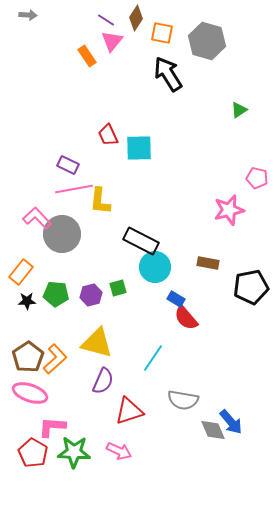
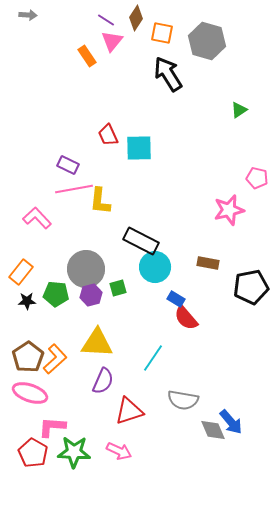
gray circle at (62, 234): moved 24 px right, 35 px down
yellow triangle at (97, 343): rotated 12 degrees counterclockwise
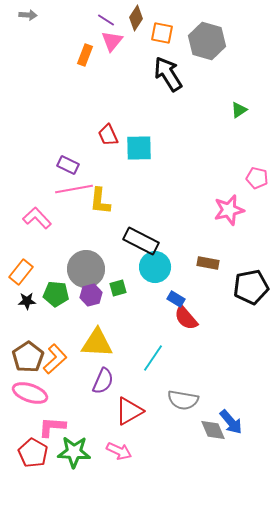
orange rectangle at (87, 56): moved 2 px left, 1 px up; rotated 55 degrees clockwise
red triangle at (129, 411): rotated 12 degrees counterclockwise
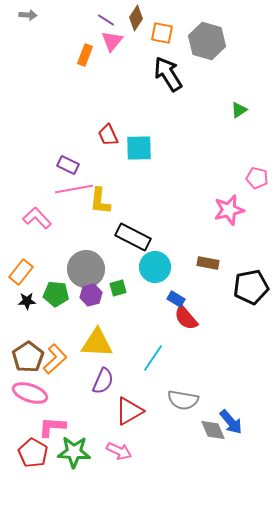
black rectangle at (141, 241): moved 8 px left, 4 px up
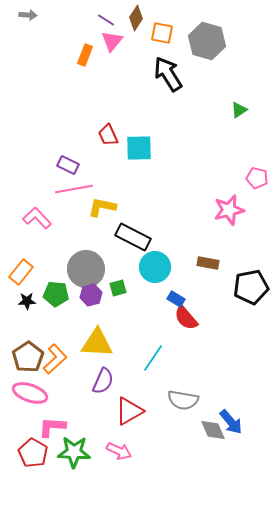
yellow L-shape at (100, 201): moved 2 px right, 6 px down; rotated 96 degrees clockwise
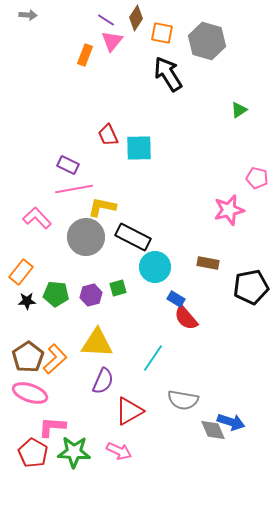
gray circle at (86, 269): moved 32 px up
blue arrow at (231, 422): rotated 32 degrees counterclockwise
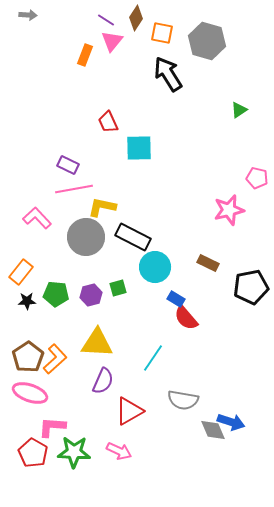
red trapezoid at (108, 135): moved 13 px up
brown rectangle at (208, 263): rotated 15 degrees clockwise
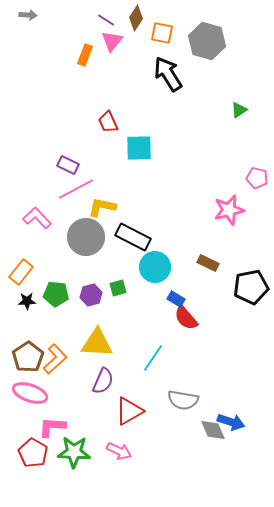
pink line at (74, 189): moved 2 px right; rotated 18 degrees counterclockwise
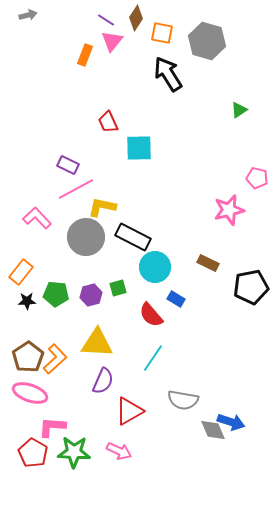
gray arrow at (28, 15): rotated 18 degrees counterclockwise
red semicircle at (186, 318): moved 35 px left, 3 px up
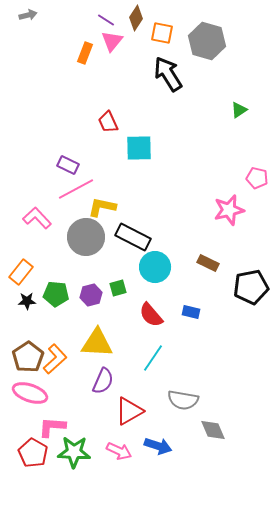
orange rectangle at (85, 55): moved 2 px up
blue rectangle at (176, 299): moved 15 px right, 13 px down; rotated 18 degrees counterclockwise
blue arrow at (231, 422): moved 73 px left, 24 px down
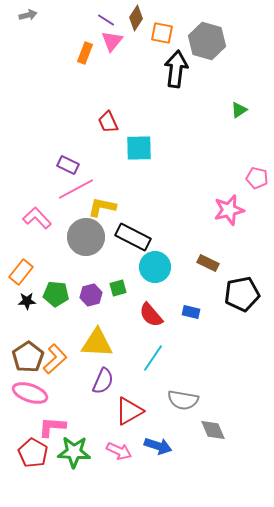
black arrow at (168, 74): moved 8 px right, 5 px up; rotated 39 degrees clockwise
black pentagon at (251, 287): moved 9 px left, 7 px down
